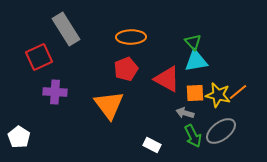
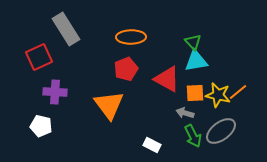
white pentagon: moved 22 px right, 11 px up; rotated 20 degrees counterclockwise
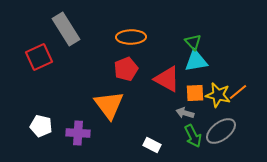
purple cross: moved 23 px right, 41 px down
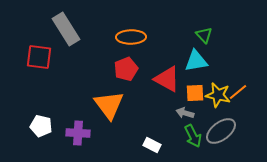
green triangle: moved 11 px right, 7 px up
red square: rotated 32 degrees clockwise
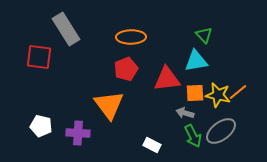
red triangle: rotated 36 degrees counterclockwise
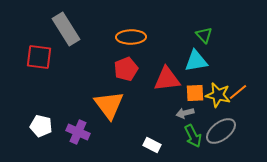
gray arrow: rotated 30 degrees counterclockwise
purple cross: moved 1 px up; rotated 20 degrees clockwise
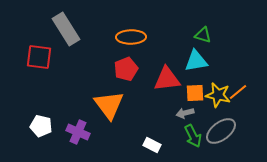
green triangle: moved 1 px left; rotated 30 degrees counterclockwise
